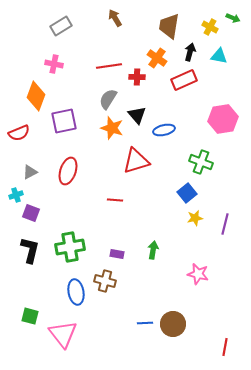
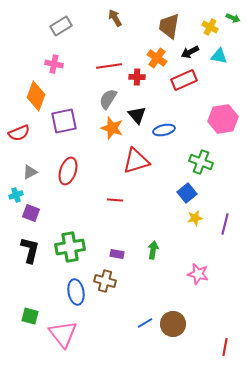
black arrow at (190, 52): rotated 132 degrees counterclockwise
blue line at (145, 323): rotated 28 degrees counterclockwise
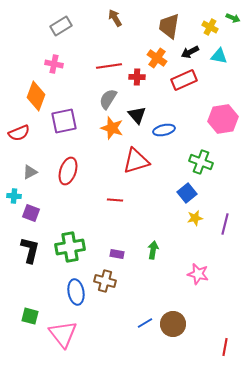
cyan cross at (16, 195): moved 2 px left, 1 px down; rotated 24 degrees clockwise
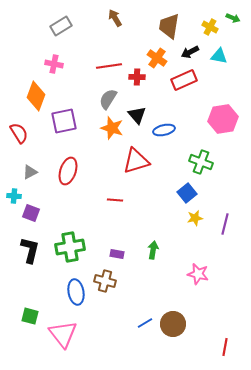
red semicircle at (19, 133): rotated 100 degrees counterclockwise
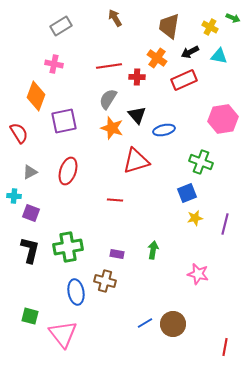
blue square at (187, 193): rotated 18 degrees clockwise
green cross at (70, 247): moved 2 px left
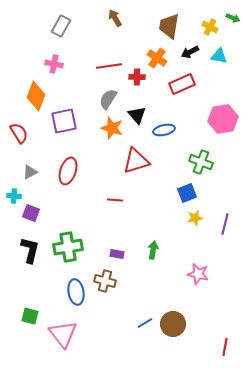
gray rectangle at (61, 26): rotated 30 degrees counterclockwise
red rectangle at (184, 80): moved 2 px left, 4 px down
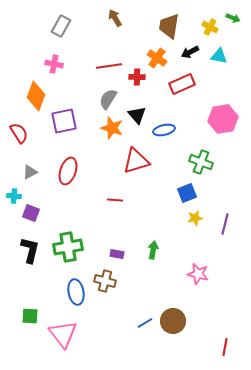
green square at (30, 316): rotated 12 degrees counterclockwise
brown circle at (173, 324): moved 3 px up
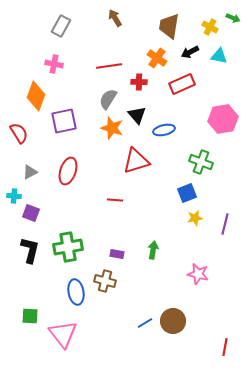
red cross at (137, 77): moved 2 px right, 5 px down
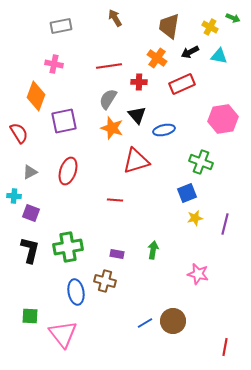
gray rectangle at (61, 26): rotated 50 degrees clockwise
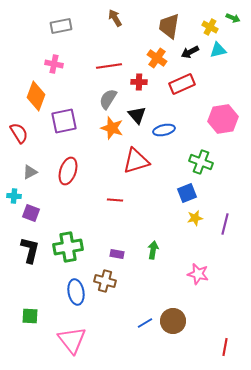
cyan triangle at (219, 56): moved 1 px left, 6 px up; rotated 24 degrees counterclockwise
pink triangle at (63, 334): moved 9 px right, 6 px down
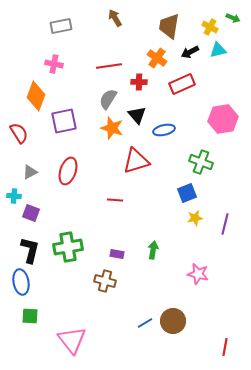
blue ellipse at (76, 292): moved 55 px left, 10 px up
